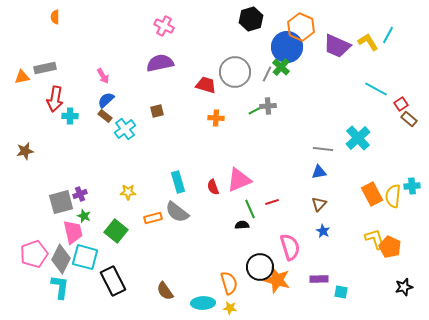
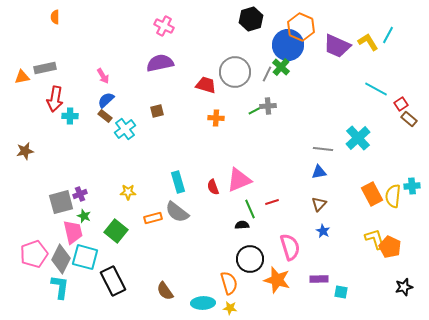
blue circle at (287, 47): moved 1 px right, 2 px up
black circle at (260, 267): moved 10 px left, 8 px up
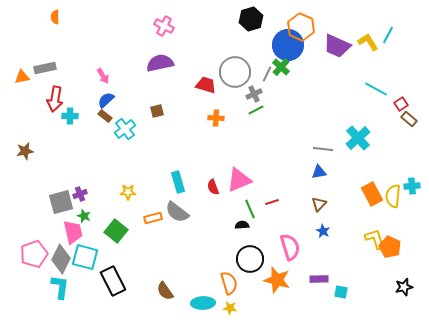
gray cross at (268, 106): moved 14 px left, 12 px up; rotated 21 degrees counterclockwise
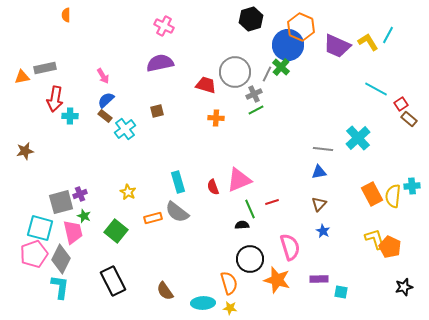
orange semicircle at (55, 17): moved 11 px right, 2 px up
yellow star at (128, 192): rotated 28 degrees clockwise
cyan square at (85, 257): moved 45 px left, 29 px up
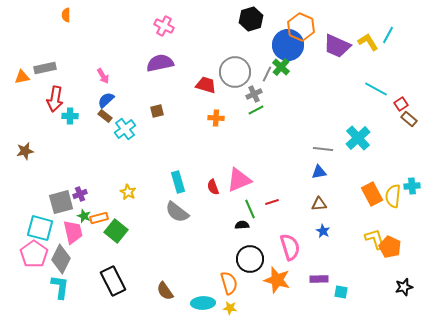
brown triangle at (319, 204): rotated 42 degrees clockwise
orange rectangle at (153, 218): moved 54 px left
pink pentagon at (34, 254): rotated 16 degrees counterclockwise
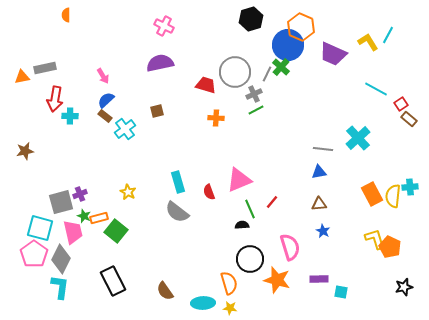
purple trapezoid at (337, 46): moved 4 px left, 8 px down
cyan cross at (412, 186): moved 2 px left, 1 px down
red semicircle at (213, 187): moved 4 px left, 5 px down
red line at (272, 202): rotated 32 degrees counterclockwise
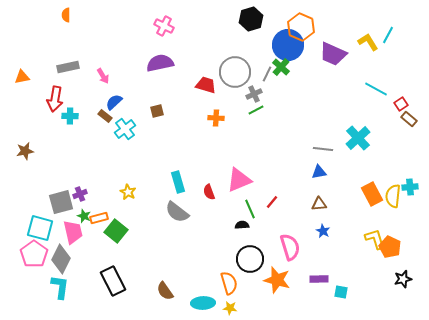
gray rectangle at (45, 68): moved 23 px right, 1 px up
blue semicircle at (106, 100): moved 8 px right, 2 px down
black star at (404, 287): moved 1 px left, 8 px up
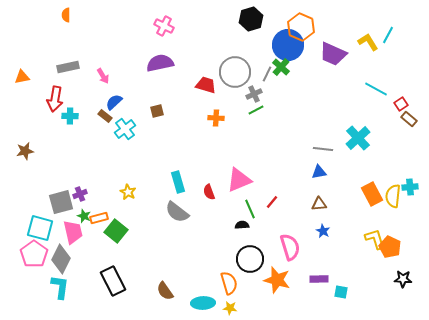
black star at (403, 279): rotated 18 degrees clockwise
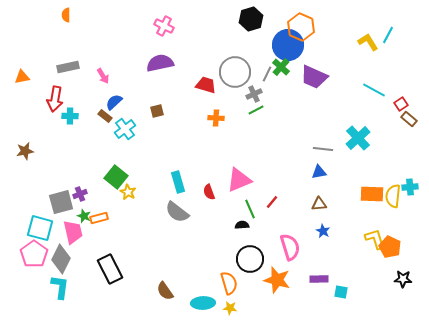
purple trapezoid at (333, 54): moved 19 px left, 23 px down
cyan line at (376, 89): moved 2 px left, 1 px down
orange rectangle at (372, 194): rotated 60 degrees counterclockwise
green square at (116, 231): moved 54 px up
black rectangle at (113, 281): moved 3 px left, 12 px up
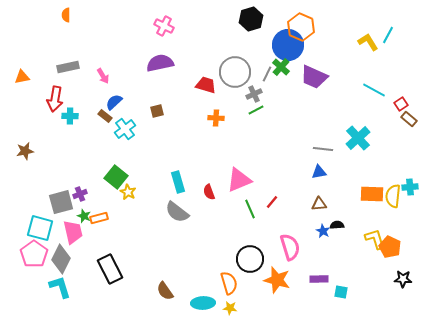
black semicircle at (242, 225): moved 95 px right
cyan L-shape at (60, 287): rotated 25 degrees counterclockwise
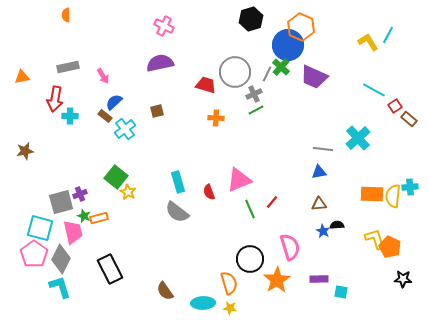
red square at (401, 104): moved 6 px left, 2 px down
orange star at (277, 280): rotated 24 degrees clockwise
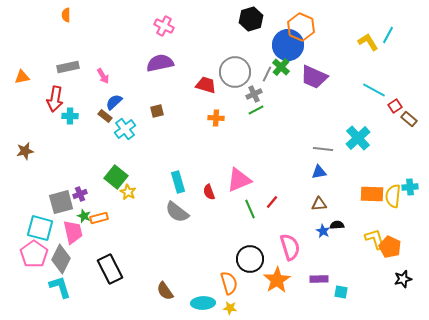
black star at (403, 279): rotated 18 degrees counterclockwise
